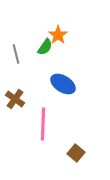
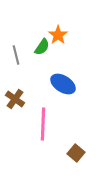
green semicircle: moved 3 px left
gray line: moved 1 px down
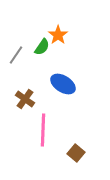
gray line: rotated 48 degrees clockwise
brown cross: moved 10 px right
pink line: moved 6 px down
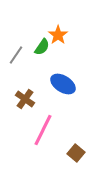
pink line: rotated 24 degrees clockwise
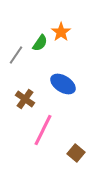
orange star: moved 3 px right, 3 px up
green semicircle: moved 2 px left, 4 px up
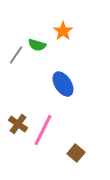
orange star: moved 2 px right, 1 px up
green semicircle: moved 3 px left, 2 px down; rotated 72 degrees clockwise
blue ellipse: rotated 25 degrees clockwise
brown cross: moved 7 px left, 25 px down
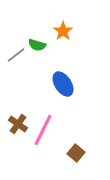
gray line: rotated 18 degrees clockwise
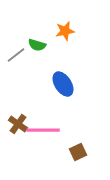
orange star: moved 2 px right; rotated 24 degrees clockwise
pink line: rotated 64 degrees clockwise
brown square: moved 2 px right, 1 px up; rotated 24 degrees clockwise
